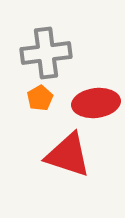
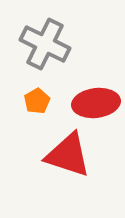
gray cross: moved 1 px left, 9 px up; rotated 33 degrees clockwise
orange pentagon: moved 3 px left, 3 px down
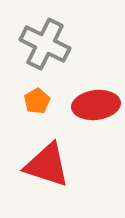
red ellipse: moved 2 px down
red triangle: moved 21 px left, 10 px down
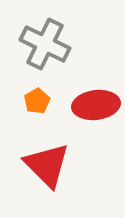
red triangle: rotated 27 degrees clockwise
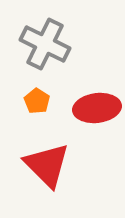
orange pentagon: rotated 10 degrees counterclockwise
red ellipse: moved 1 px right, 3 px down
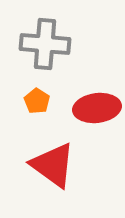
gray cross: rotated 21 degrees counterclockwise
red triangle: moved 6 px right; rotated 9 degrees counterclockwise
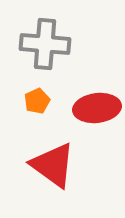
orange pentagon: rotated 15 degrees clockwise
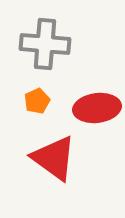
red triangle: moved 1 px right, 7 px up
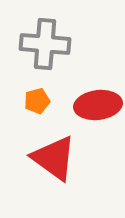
orange pentagon: rotated 10 degrees clockwise
red ellipse: moved 1 px right, 3 px up
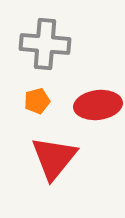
red triangle: rotated 33 degrees clockwise
